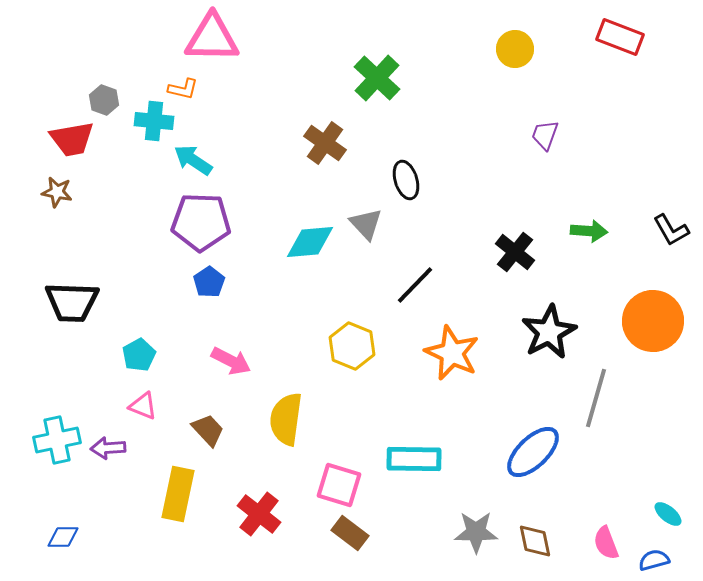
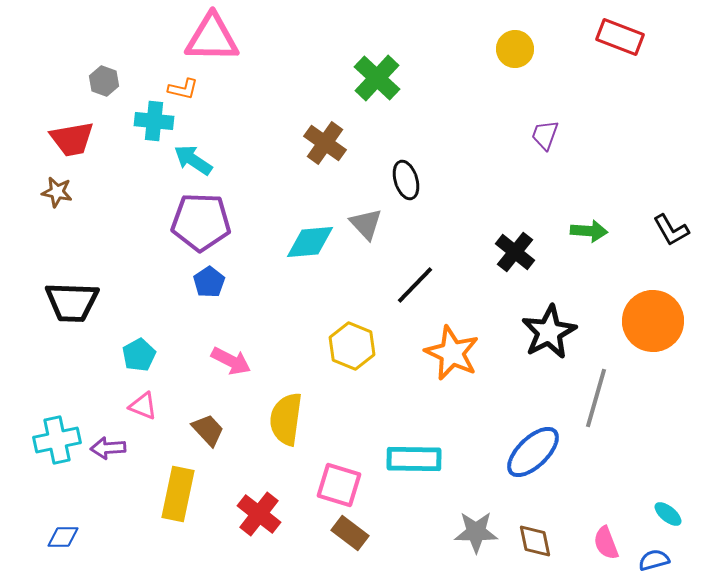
gray hexagon at (104, 100): moved 19 px up
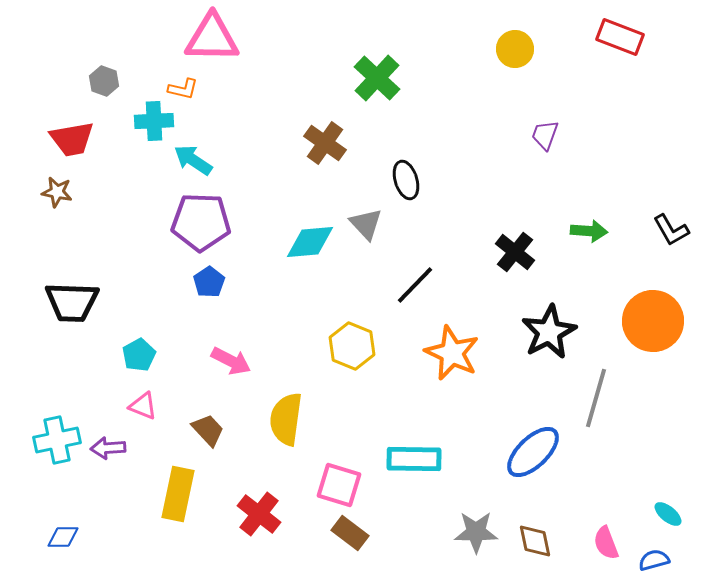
cyan cross at (154, 121): rotated 9 degrees counterclockwise
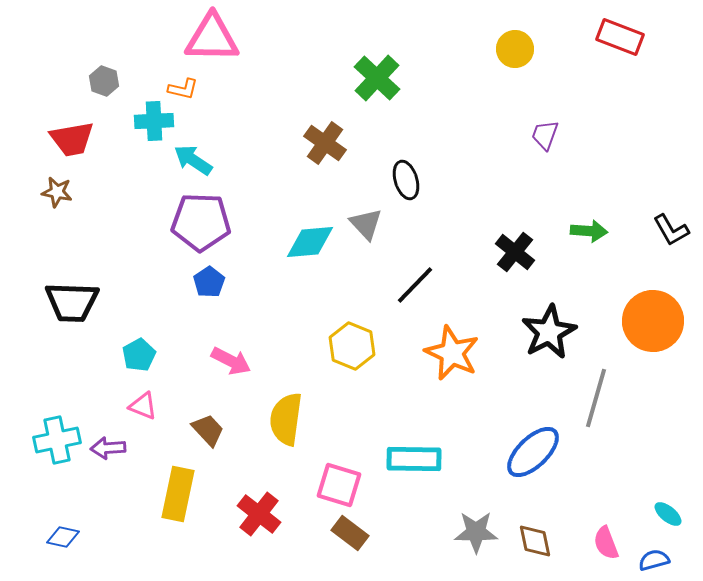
blue diamond at (63, 537): rotated 12 degrees clockwise
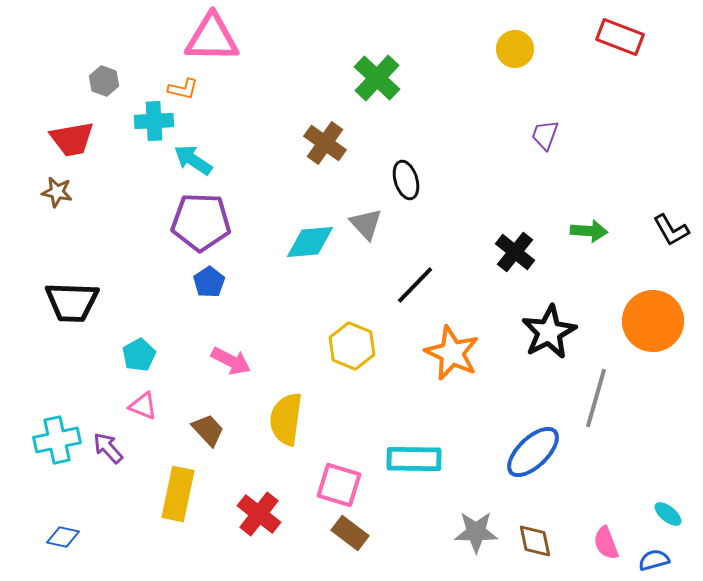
purple arrow at (108, 448): rotated 52 degrees clockwise
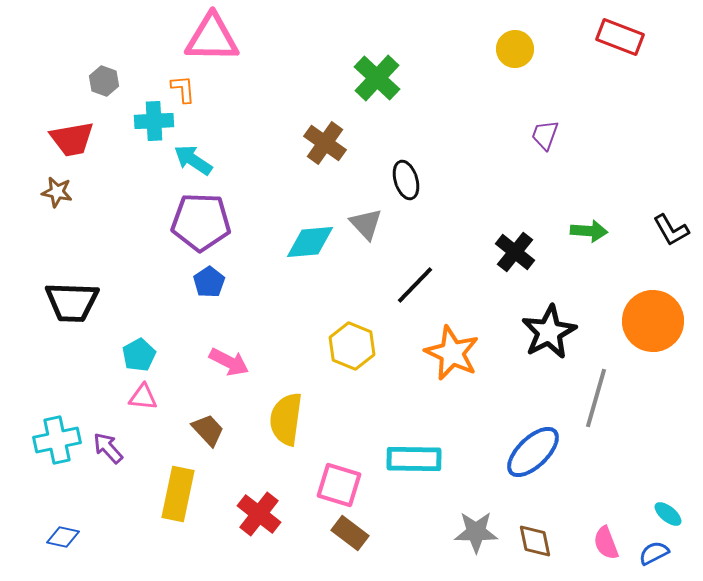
orange L-shape at (183, 89): rotated 108 degrees counterclockwise
pink arrow at (231, 361): moved 2 px left, 1 px down
pink triangle at (143, 406): moved 9 px up; rotated 16 degrees counterclockwise
blue semicircle at (654, 560): moved 7 px up; rotated 12 degrees counterclockwise
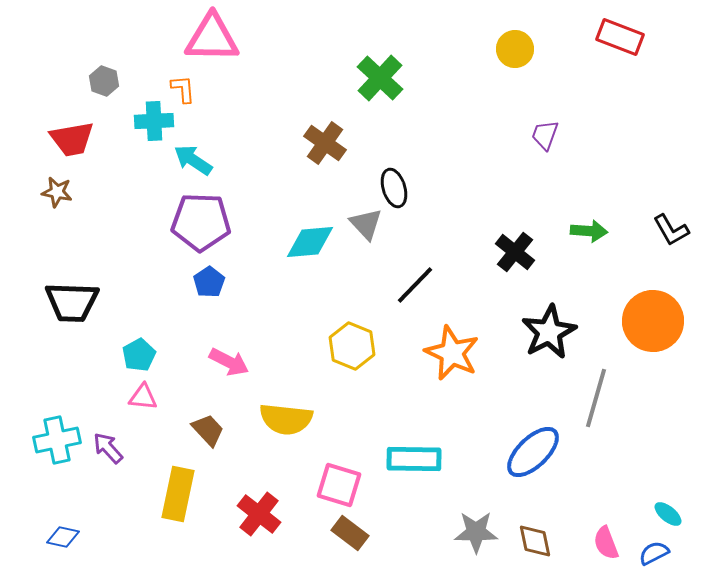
green cross at (377, 78): moved 3 px right
black ellipse at (406, 180): moved 12 px left, 8 px down
yellow semicircle at (286, 419): rotated 92 degrees counterclockwise
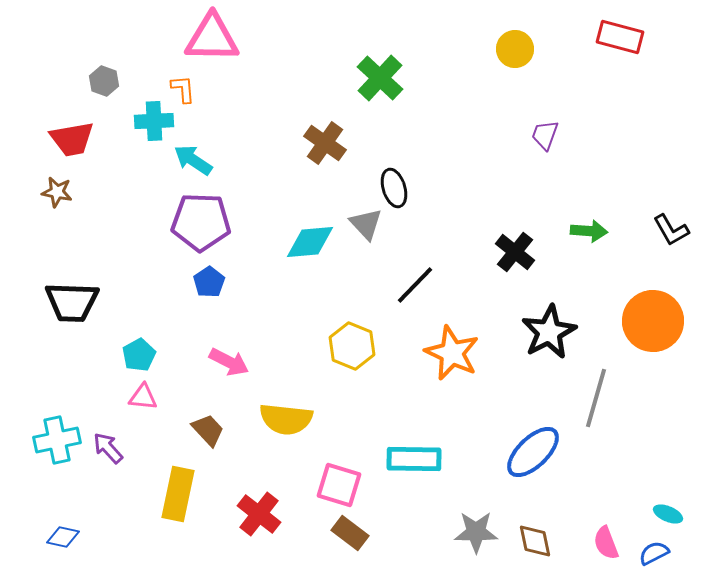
red rectangle at (620, 37): rotated 6 degrees counterclockwise
cyan ellipse at (668, 514): rotated 16 degrees counterclockwise
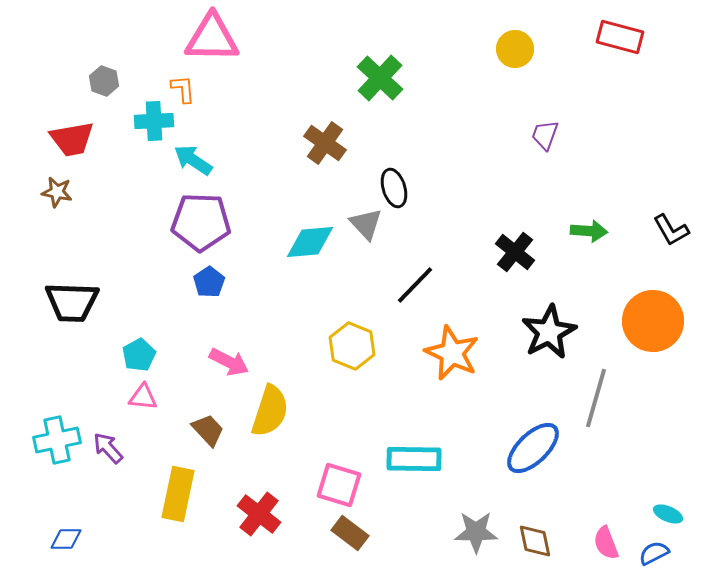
yellow semicircle at (286, 419): moved 16 px left, 8 px up; rotated 78 degrees counterclockwise
blue ellipse at (533, 452): moved 4 px up
blue diamond at (63, 537): moved 3 px right, 2 px down; rotated 12 degrees counterclockwise
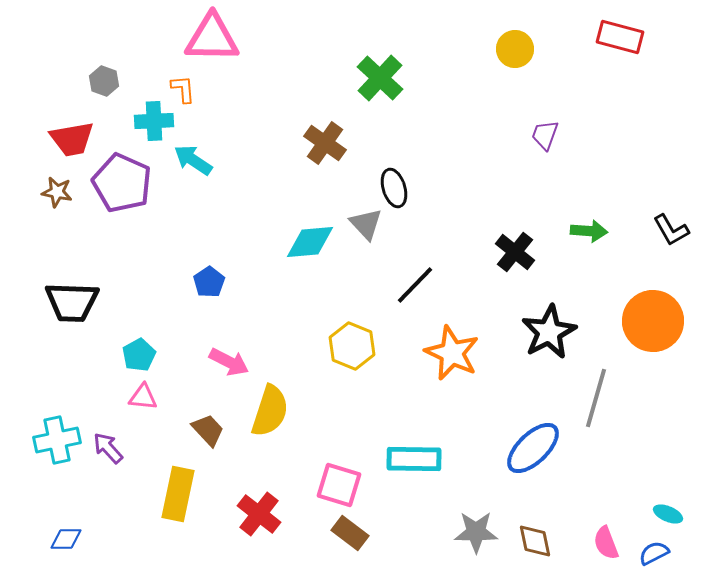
purple pentagon at (201, 222): moved 79 px left, 39 px up; rotated 22 degrees clockwise
